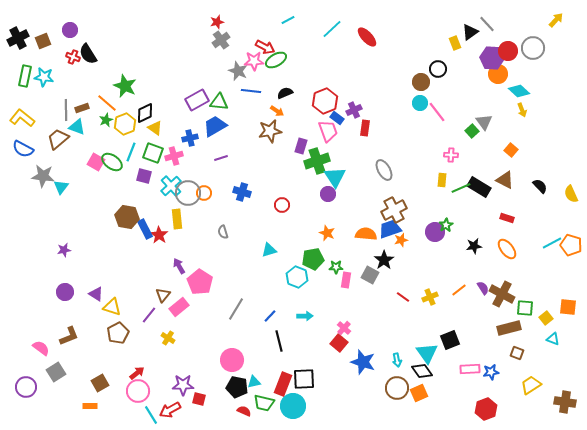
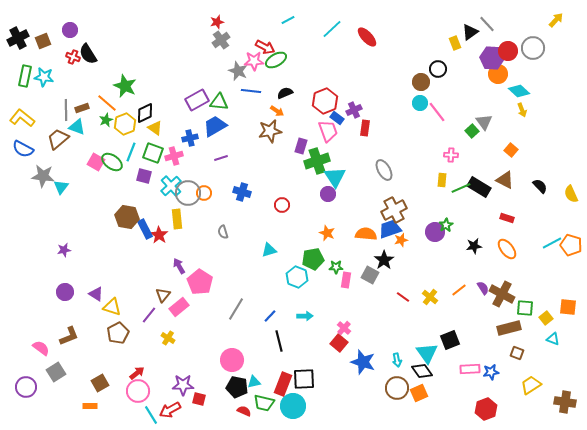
yellow cross at (430, 297): rotated 28 degrees counterclockwise
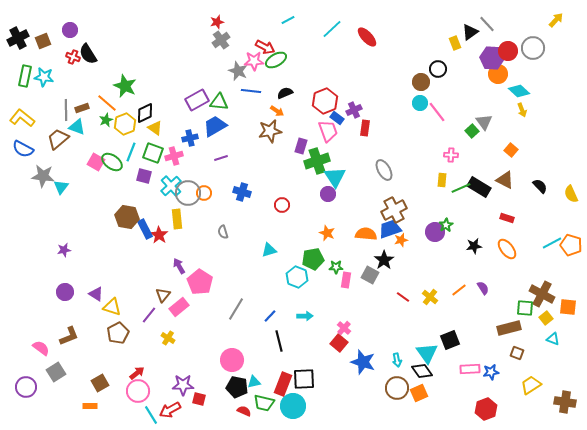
brown cross at (502, 294): moved 40 px right
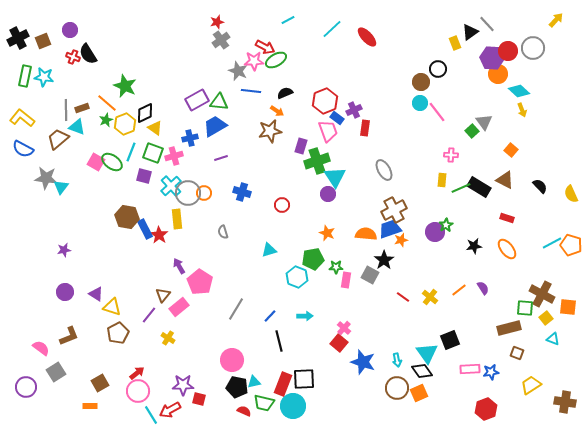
gray star at (43, 176): moved 3 px right, 2 px down
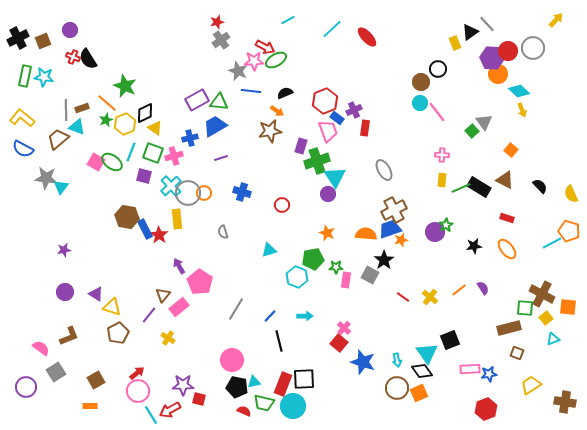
black semicircle at (88, 54): moved 5 px down
pink cross at (451, 155): moved 9 px left
orange pentagon at (571, 245): moved 2 px left, 14 px up
cyan triangle at (553, 339): rotated 40 degrees counterclockwise
blue star at (491, 372): moved 2 px left, 2 px down
brown square at (100, 383): moved 4 px left, 3 px up
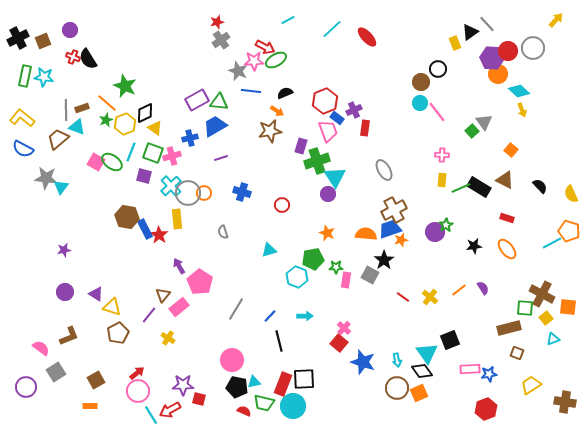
pink cross at (174, 156): moved 2 px left
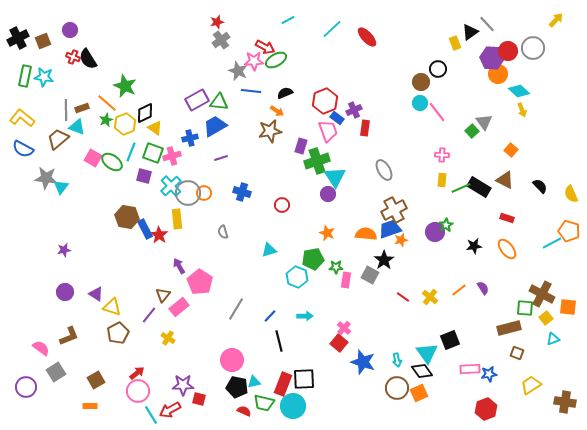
pink square at (96, 162): moved 3 px left, 4 px up
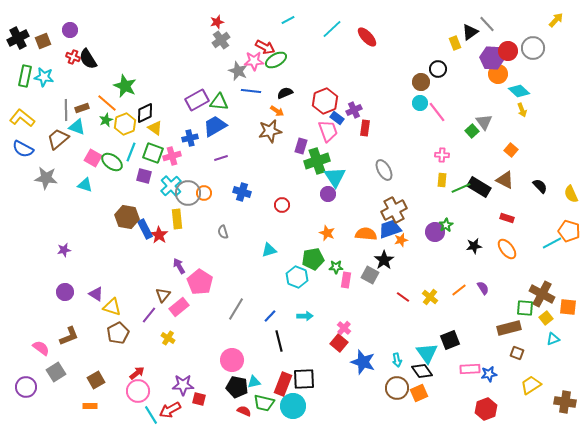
cyan triangle at (61, 187): moved 24 px right, 2 px up; rotated 49 degrees counterclockwise
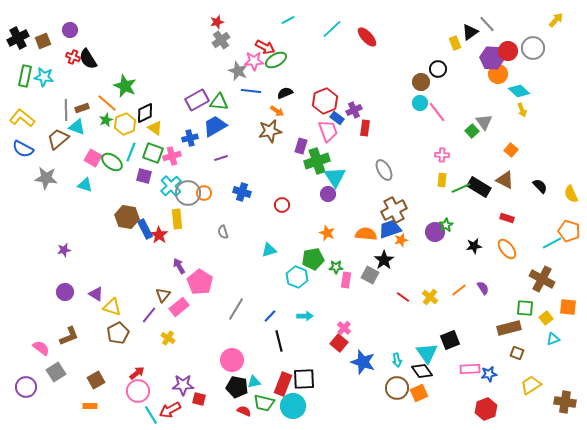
brown cross at (542, 294): moved 15 px up
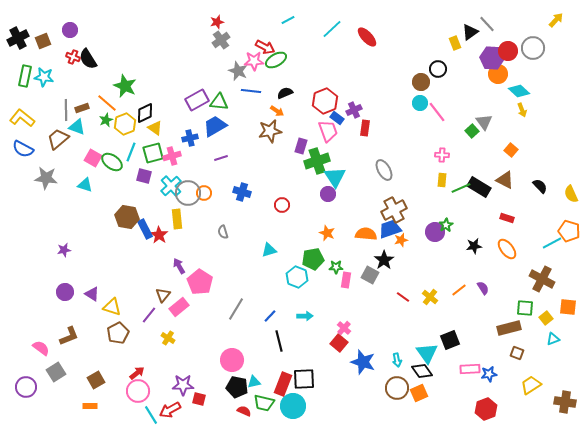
green square at (153, 153): rotated 35 degrees counterclockwise
purple triangle at (96, 294): moved 4 px left
